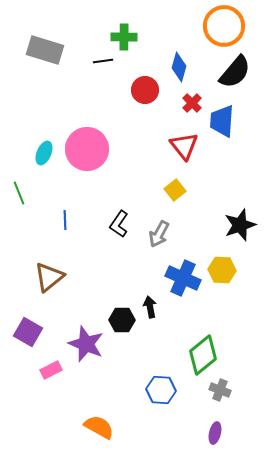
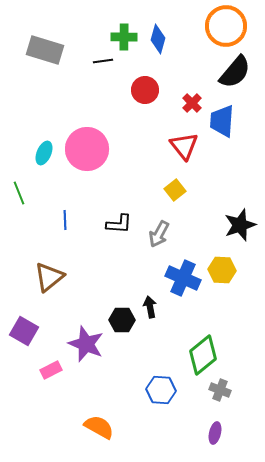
orange circle: moved 2 px right
blue diamond: moved 21 px left, 28 px up
black L-shape: rotated 120 degrees counterclockwise
purple square: moved 4 px left, 1 px up
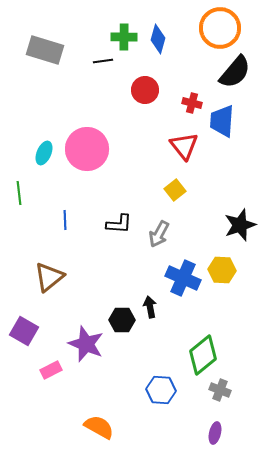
orange circle: moved 6 px left, 2 px down
red cross: rotated 30 degrees counterclockwise
green line: rotated 15 degrees clockwise
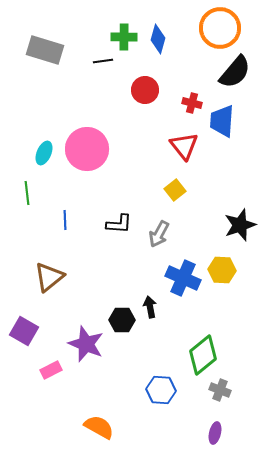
green line: moved 8 px right
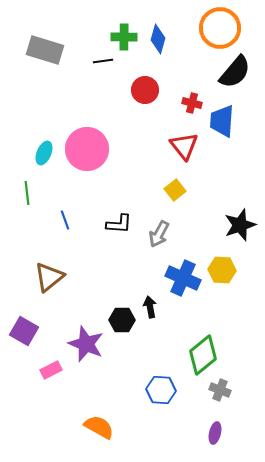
blue line: rotated 18 degrees counterclockwise
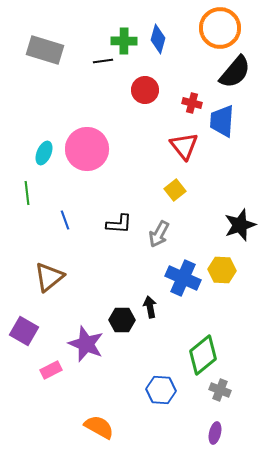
green cross: moved 4 px down
